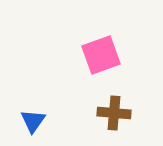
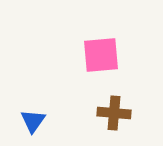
pink square: rotated 15 degrees clockwise
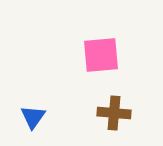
blue triangle: moved 4 px up
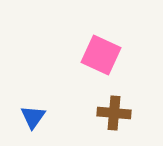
pink square: rotated 30 degrees clockwise
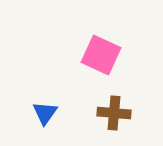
blue triangle: moved 12 px right, 4 px up
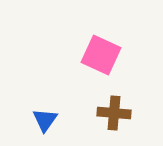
blue triangle: moved 7 px down
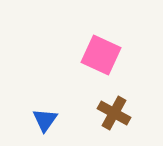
brown cross: rotated 24 degrees clockwise
